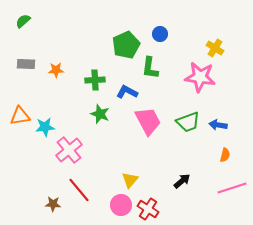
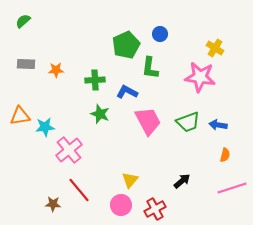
red cross: moved 7 px right; rotated 30 degrees clockwise
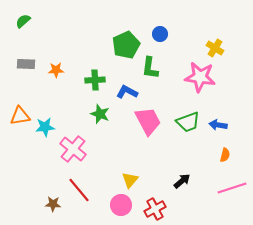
pink cross: moved 4 px right, 1 px up; rotated 12 degrees counterclockwise
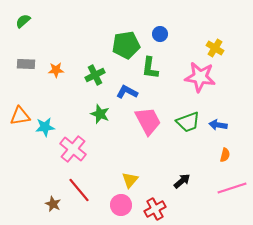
green pentagon: rotated 16 degrees clockwise
green cross: moved 5 px up; rotated 24 degrees counterclockwise
brown star: rotated 21 degrees clockwise
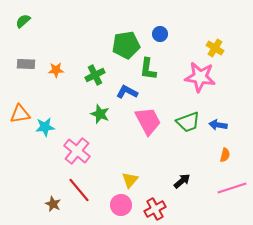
green L-shape: moved 2 px left, 1 px down
orange triangle: moved 2 px up
pink cross: moved 4 px right, 2 px down
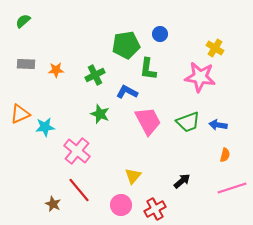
orange triangle: rotated 15 degrees counterclockwise
yellow triangle: moved 3 px right, 4 px up
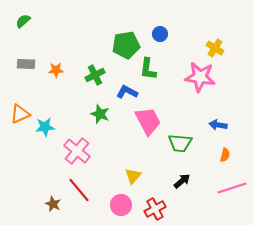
green trapezoid: moved 8 px left, 21 px down; rotated 25 degrees clockwise
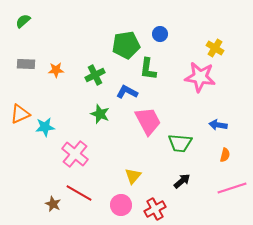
pink cross: moved 2 px left, 3 px down
red line: moved 3 px down; rotated 20 degrees counterclockwise
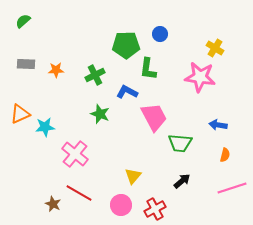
green pentagon: rotated 8 degrees clockwise
pink trapezoid: moved 6 px right, 4 px up
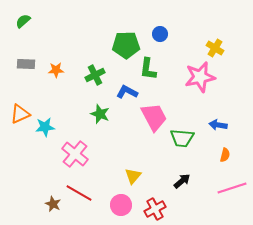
pink star: rotated 20 degrees counterclockwise
green trapezoid: moved 2 px right, 5 px up
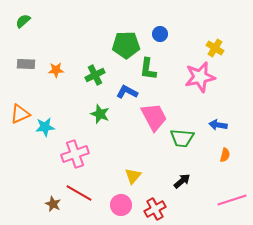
pink cross: rotated 32 degrees clockwise
pink line: moved 12 px down
